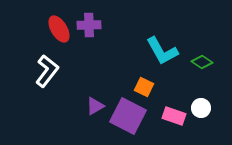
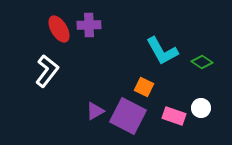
purple triangle: moved 5 px down
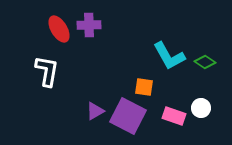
cyan L-shape: moved 7 px right, 5 px down
green diamond: moved 3 px right
white L-shape: rotated 28 degrees counterclockwise
orange square: rotated 18 degrees counterclockwise
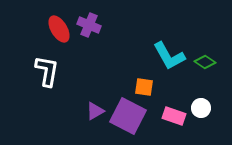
purple cross: rotated 25 degrees clockwise
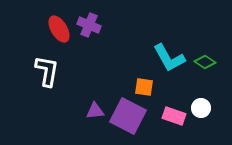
cyan L-shape: moved 2 px down
purple triangle: rotated 24 degrees clockwise
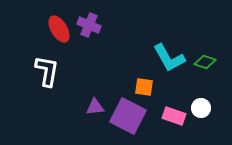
green diamond: rotated 15 degrees counterclockwise
purple triangle: moved 4 px up
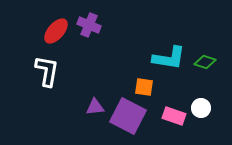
red ellipse: moved 3 px left, 2 px down; rotated 72 degrees clockwise
cyan L-shape: rotated 52 degrees counterclockwise
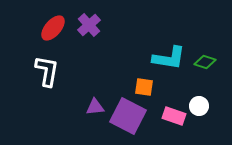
purple cross: rotated 25 degrees clockwise
red ellipse: moved 3 px left, 3 px up
white circle: moved 2 px left, 2 px up
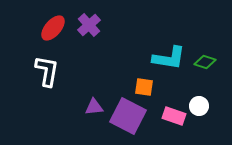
purple triangle: moved 1 px left
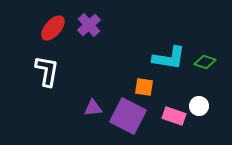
purple triangle: moved 1 px left, 1 px down
